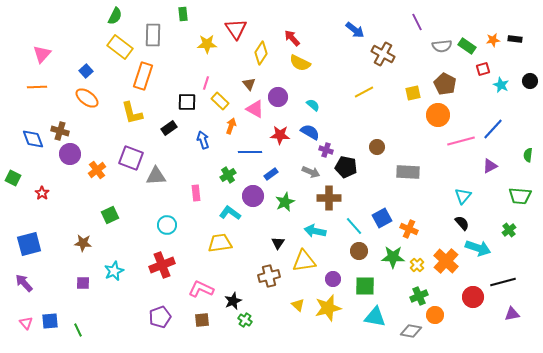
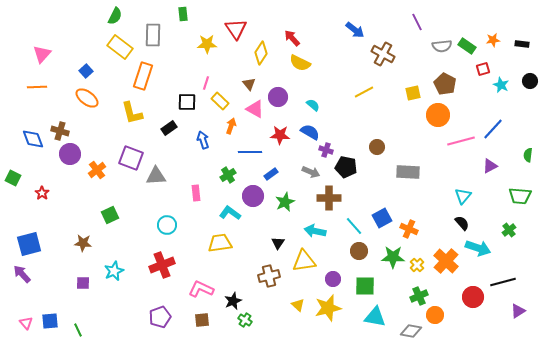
black rectangle at (515, 39): moved 7 px right, 5 px down
purple arrow at (24, 283): moved 2 px left, 9 px up
purple triangle at (512, 314): moved 6 px right, 3 px up; rotated 21 degrees counterclockwise
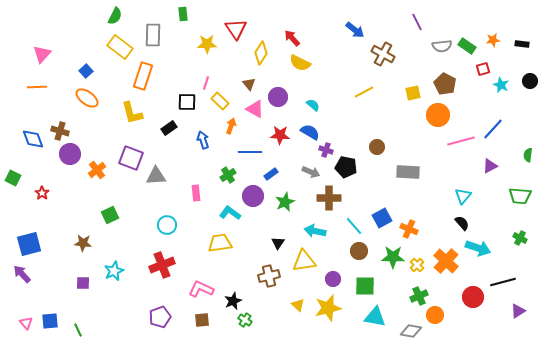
green cross at (509, 230): moved 11 px right, 8 px down; rotated 24 degrees counterclockwise
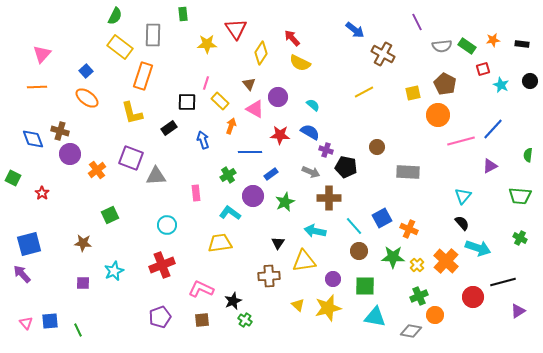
brown cross at (269, 276): rotated 10 degrees clockwise
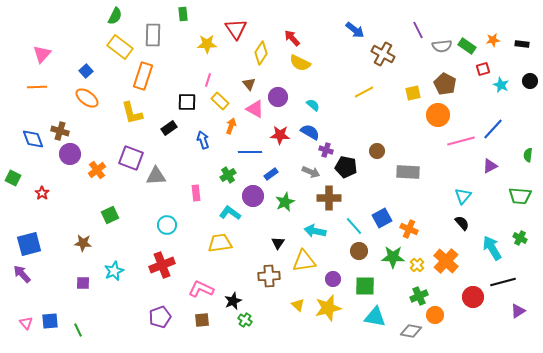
purple line at (417, 22): moved 1 px right, 8 px down
pink line at (206, 83): moved 2 px right, 3 px up
brown circle at (377, 147): moved 4 px down
cyan arrow at (478, 248): moved 14 px right; rotated 140 degrees counterclockwise
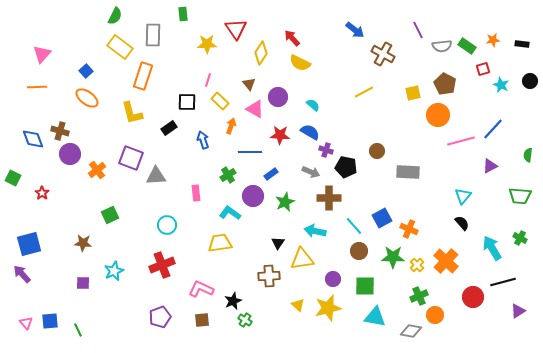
yellow triangle at (304, 261): moved 2 px left, 2 px up
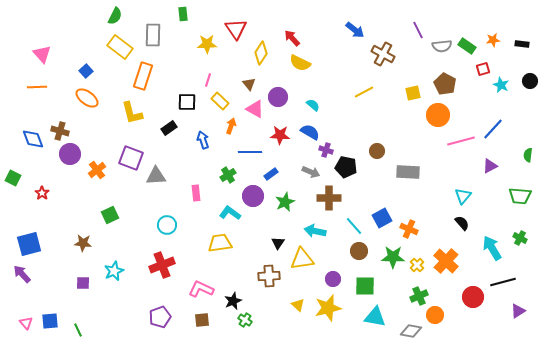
pink triangle at (42, 54): rotated 24 degrees counterclockwise
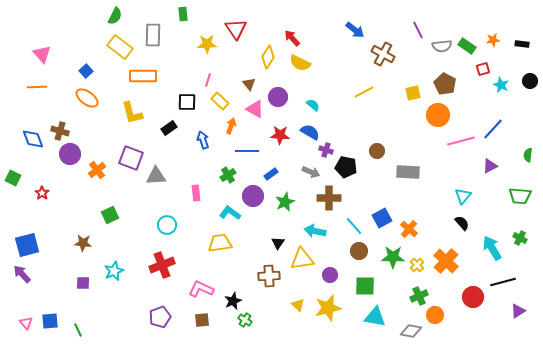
yellow diamond at (261, 53): moved 7 px right, 4 px down
orange rectangle at (143, 76): rotated 72 degrees clockwise
blue line at (250, 152): moved 3 px left, 1 px up
orange cross at (409, 229): rotated 18 degrees clockwise
blue square at (29, 244): moved 2 px left, 1 px down
purple circle at (333, 279): moved 3 px left, 4 px up
